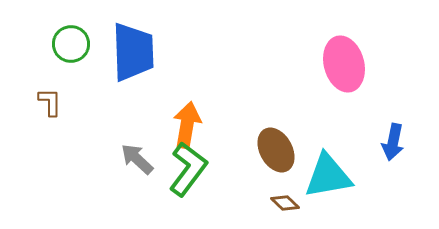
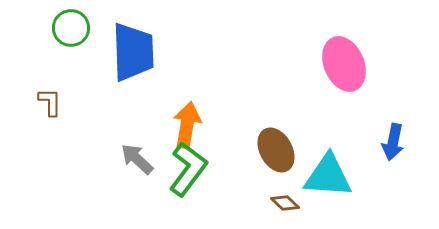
green circle: moved 16 px up
pink ellipse: rotated 8 degrees counterclockwise
cyan triangle: rotated 14 degrees clockwise
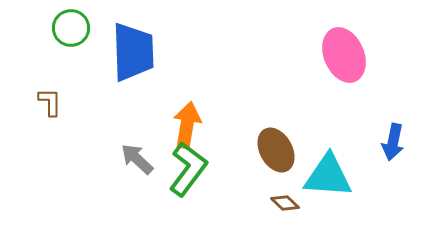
pink ellipse: moved 9 px up
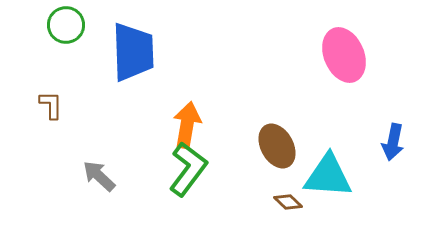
green circle: moved 5 px left, 3 px up
brown L-shape: moved 1 px right, 3 px down
brown ellipse: moved 1 px right, 4 px up
gray arrow: moved 38 px left, 17 px down
brown diamond: moved 3 px right, 1 px up
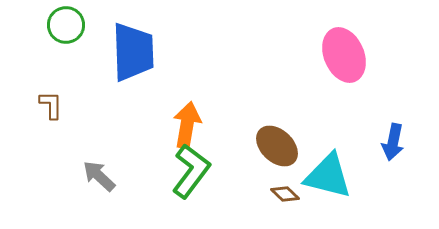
brown ellipse: rotated 18 degrees counterclockwise
green L-shape: moved 3 px right, 2 px down
cyan triangle: rotated 10 degrees clockwise
brown diamond: moved 3 px left, 8 px up
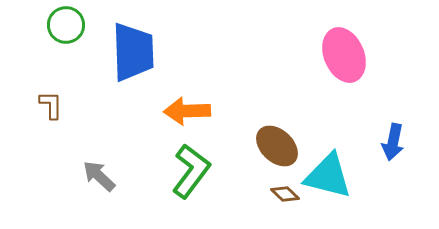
orange arrow: moved 14 px up; rotated 102 degrees counterclockwise
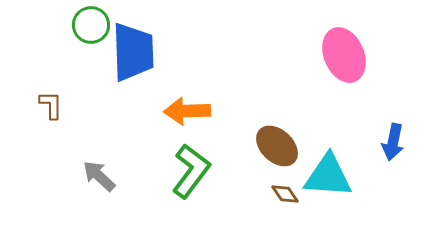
green circle: moved 25 px right
cyan triangle: rotated 10 degrees counterclockwise
brown diamond: rotated 12 degrees clockwise
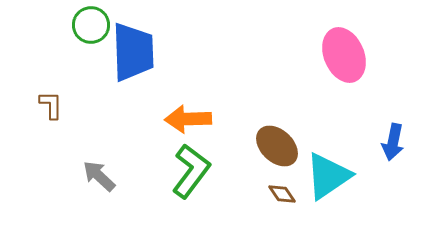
orange arrow: moved 1 px right, 8 px down
cyan triangle: rotated 38 degrees counterclockwise
brown diamond: moved 3 px left
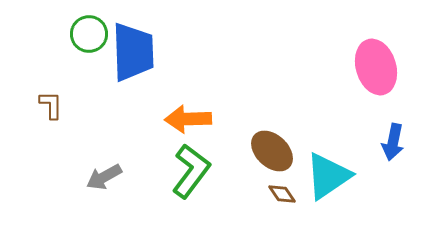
green circle: moved 2 px left, 9 px down
pink ellipse: moved 32 px right, 12 px down; rotated 6 degrees clockwise
brown ellipse: moved 5 px left, 5 px down
gray arrow: moved 5 px right, 1 px down; rotated 72 degrees counterclockwise
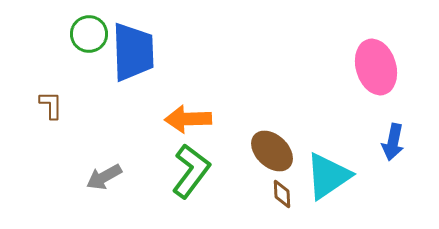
brown diamond: rotated 32 degrees clockwise
